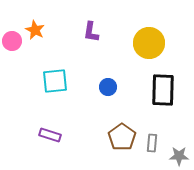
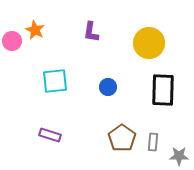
brown pentagon: moved 1 px down
gray rectangle: moved 1 px right, 1 px up
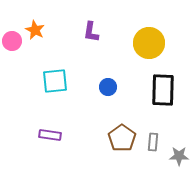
purple rectangle: rotated 10 degrees counterclockwise
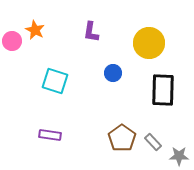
cyan square: rotated 24 degrees clockwise
blue circle: moved 5 px right, 14 px up
gray rectangle: rotated 48 degrees counterclockwise
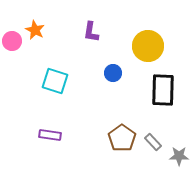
yellow circle: moved 1 px left, 3 px down
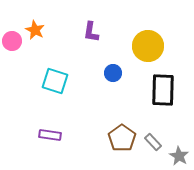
gray star: rotated 30 degrees clockwise
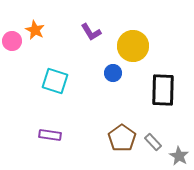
purple L-shape: rotated 40 degrees counterclockwise
yellow circle: moved 15 px left
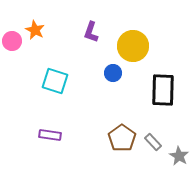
purple L-shape: rotated 50 degrees clockwise
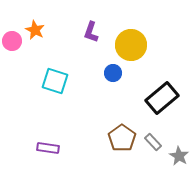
yellow circle: moved 2 px left, 1 px up
black rectangle: moved 1 px left, 8 px down; rotated 48 degrees clockwise
purple rectangle: moved 2 px left, 13 px down
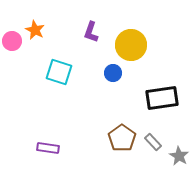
cyan square: moved 4 px right, 9 px up
black rectangle: rotated 32 degrees clockwise
